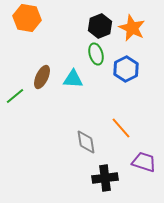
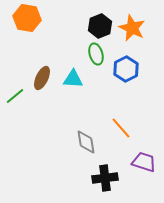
brown ellipse: moved 1 px down
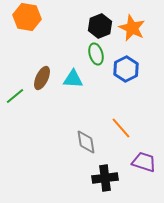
orange hexagon: moved 1 px up
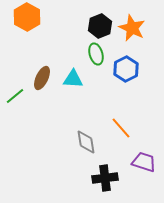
orange hexagon: rotated 20 degrees clockwise
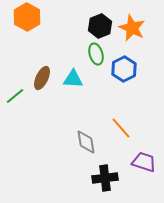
blue hexagon: moved 2 px left
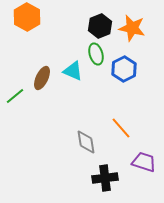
orange star: rotated 12 degrees counterclockwise
cyan triangle: moved 8 px up; rotated 20 degrees clockwise
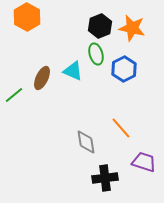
green line: moved 1 px left, 1 px up
